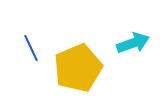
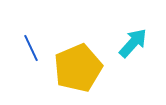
cyan arrow: rotated 28 degrees counterclockwise
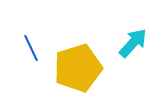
yellow pentagon: rotated 6 degrees clockwise
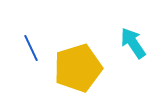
cyan arrow: rotated 76 degrees counterclockwise
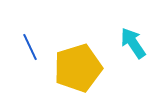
blue line: moved 1 px left, 1 px up
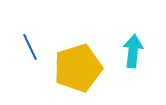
cyan arrow: moved 8 px down; rotated 40 degrees clockwise
